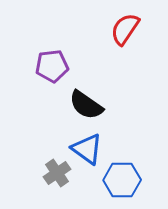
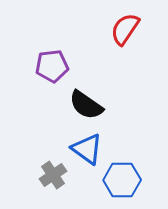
gray cross: moved 4 px left, 2 px down
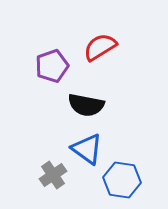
red semicircle: moved 25 px left, 18 px down; rotated 24 degrees clockwise
purple pentagon: rotated 12 degrees counterclockwise
black semicircle: rotated 24 degrees counterclockwise
blue hexagon: rotated 9 degrees clockwise
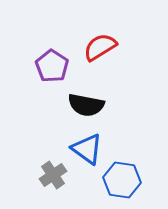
purple pentagon: rotated 20 degrees counterclockwise
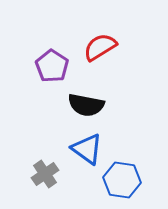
gray cross: moved 8 px left, 1 px up
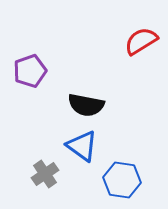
red semicircle: moved 41 px right, 6 px up
purple pentagon: moved 22 px left, 5 px down; rotated 20 degrees clockwise
blue triangle: moved 5 px left, 3 px up
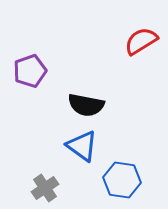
gray cross: moved 14 px down
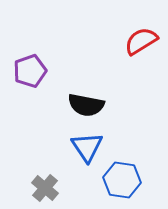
blue triangle: moved 5 px right, 1 px down; rotated 20 degrees clockwise
gray cross: rotated 16 degrees counterclockwise
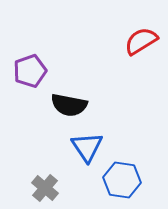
black semicircle: moved 17 px left
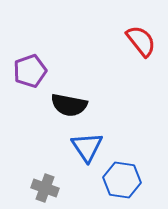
red semicircle: rotated 84 degrees clockwise
gray cross: rotated 20 degrees counterclockwise
